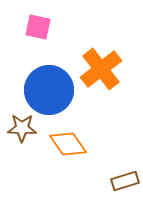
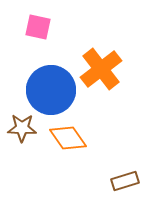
blue circle: moved 2 px right
orange diamond: moved 6 px up
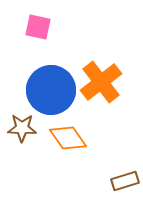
orange cross: moved 13 px down
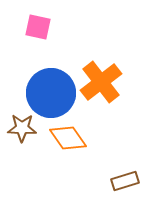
blue circle: moved 3 px down
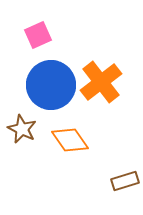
pink square: moved 8 px down; rotated 36 degrees counterclockwise
blue circle: moved 8 px up
brown star: moved 1 px down; rotated 24 degrees clockwise
orange diamond: moved 2 px right, 2 px down
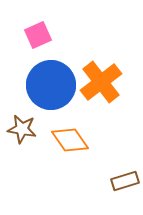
brown star: rotated 16 degrees counterclockwise
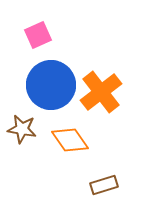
orange cross: moved 10 px down
brown rectangle: moved 21 px left, 4 px down
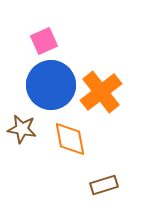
pink square: moved 6 px right, 6 px down
orange diamond: moved 1 px up; rotated 24 degrees clockwise
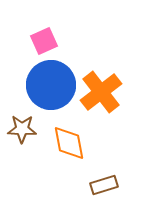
brown star: rotated 8 degrees counterclockwise
orange diamond: moved 1 px left, 4 px down
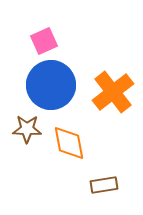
orange cross: moved 12 px right
brown star: moved 5 px right
brown rectangle: rotated 8 degrees clockwise
